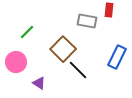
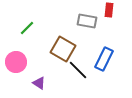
green line: moved 4 px up
brown square: rotated 15 degrees counterclockwise
blue rectangle: moved 13 px left, 2 px down
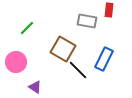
purple triangle: moved 4 px left, 4 px down
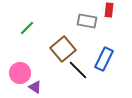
brown square: rotated 20 degrees clockwise
pink circle: moved 4 px right, 11 px down
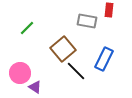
black line: moved 2 px left, 1 px down
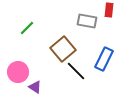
pink circle: moved 2 px left, 1 px up
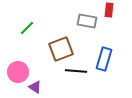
brown square: moved 2 px left; rotated 20 degrees clockwise
blue rectangle: rotated 10 degrees counterclockwise
black line: rotated 40 degrees counterclockwise
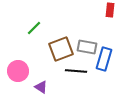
red rectangle: moved 1 px right
gray rectangle: moved 26 px down
green line: moved 7 px right
pink circle: moved 1 px up
purple triangle: moved 6 px right
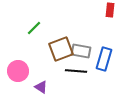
gray rectangle: moved 6 px left, 4 px down
